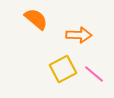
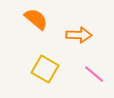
yellow square: moved 18 px left; rotated 32 degrees counterclockwise
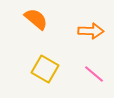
orange arrow: moved 12 px right, 4 px up
